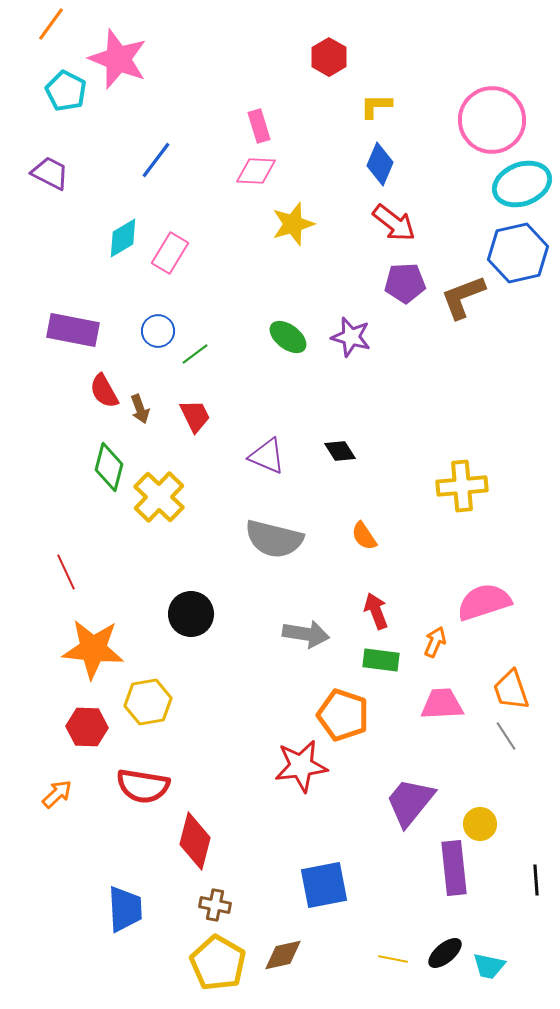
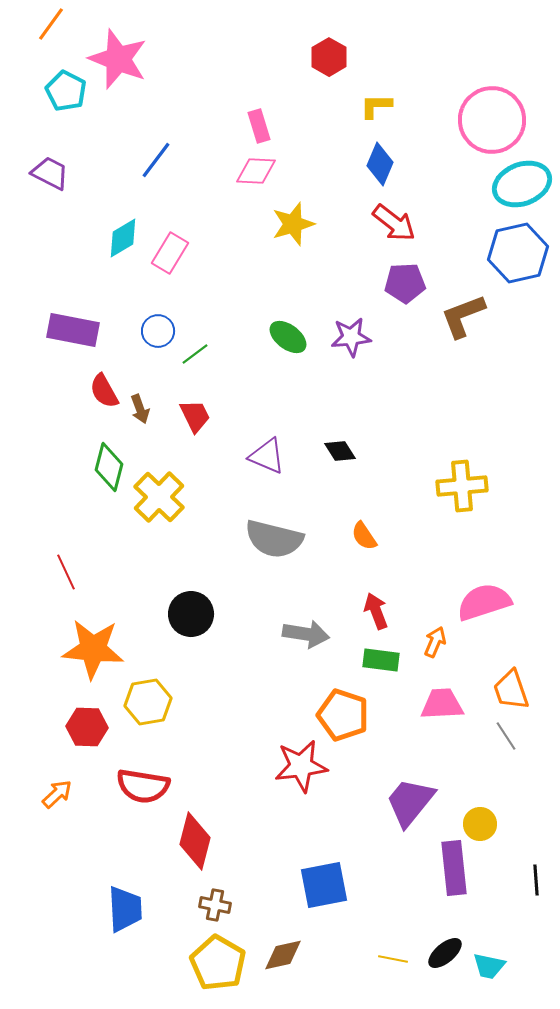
brown L-shape at (463, 297): moved 19 px down
purple star at (351, 337): rotated 21 degrees counterclockwise
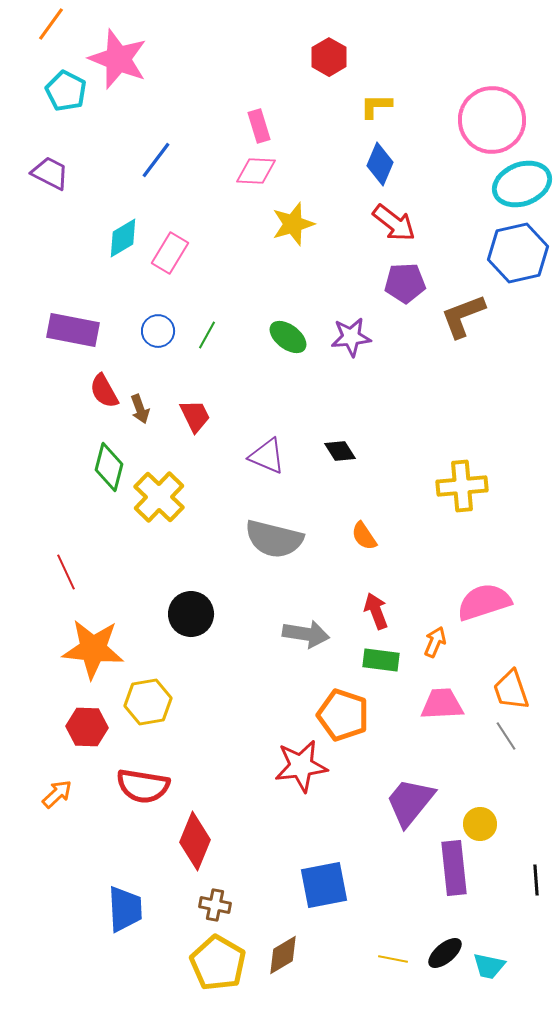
green line at (195, 354): moved 12 px right, 19 px up; rotated 24 degrees counterclockwise
red diamond at (195, 841): rotated 8 degrees clockwise
brown diamond at (283, 955): rotated 18 degrees counterclockwise
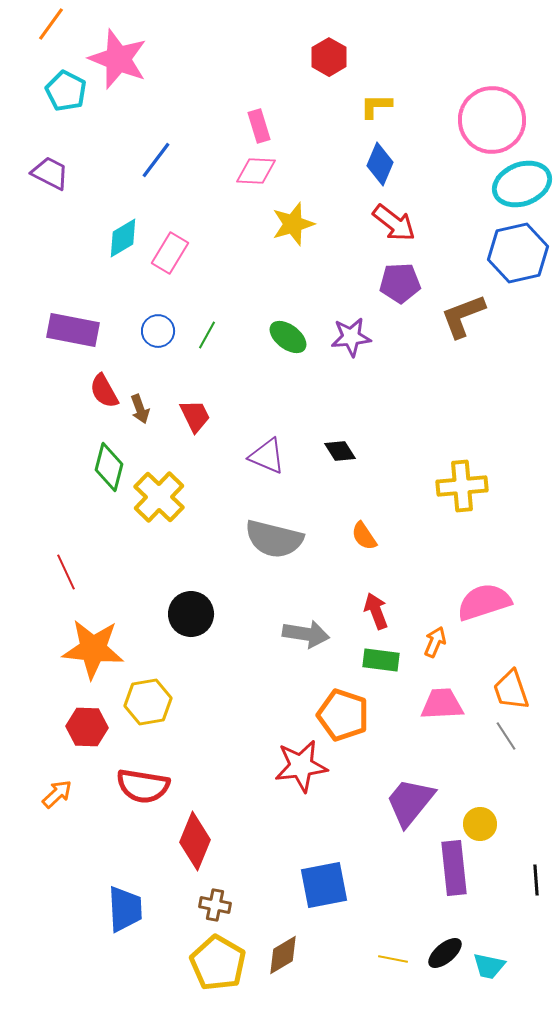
purple pentagon at (405, 283): moved 5 px left
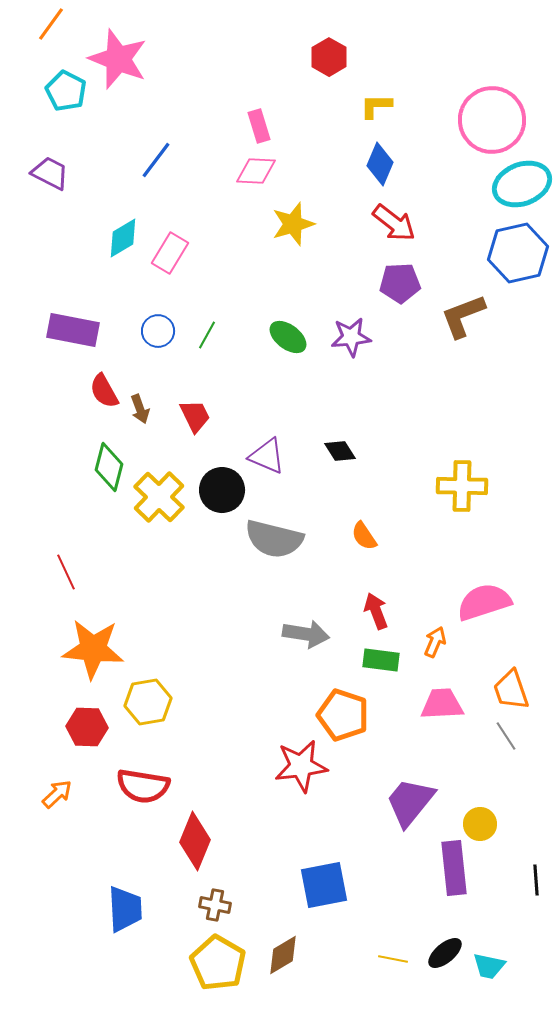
yellow cross at (462, 486): rotated 6 degrees clockwise
black circle at (191, 614): moved 31 px right, 124 px up
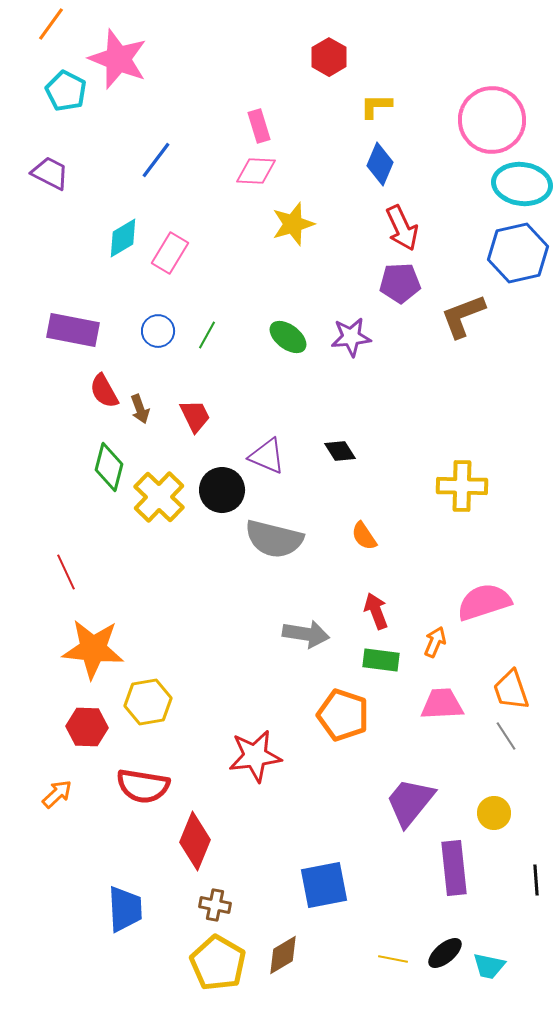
cyan ellipse at (522, 184): rotated 28 degrees clockwise
red arrow at (394, 223): moved 8 px right, 5 px down; rotated 27 degrees clockwise
red star at (301, 766): moved 46 px left, 10 px up
yellow circle at (480, 824): moved 14 px right, 11 px up
